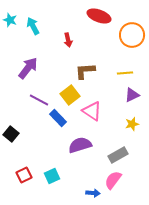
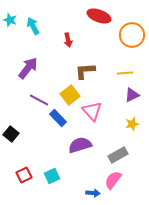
pink triangle: rotated 15 degrees clockwise
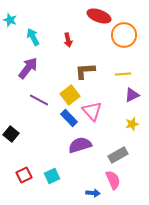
cyan arrow: moved 11 px down
orange circle: moved 8 px left
yellow line: moved 2 px left, 1 px down
blue rectangle: moved 11 px right
pink semicircle: rotated 120 degrees clockwise
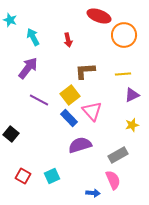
yellow star: moved 1 px down
red square: moved 1 px left, 1 px down; rotated 35 degrees counterclockwise
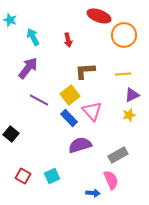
yellow star: moved 3 px left, 10 px up
pink semicircle: moved 2 px left
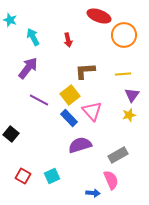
purple triangle: rotated 28 degrees counterclockwise
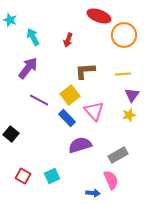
red arrow: rotated 32 degrees clockwise
pink triangle: moved 2 px right
blue rectangle: moved 2 px left
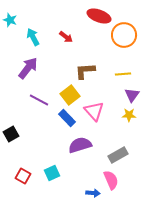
red arrow: moved 2 px left, 3 px up; rotated 72 degrees counterclockwise
yellow star: rotated 16 degrees clockwise
black square: rotated 21 degrees clockwise
cyan square: moved 3 px up
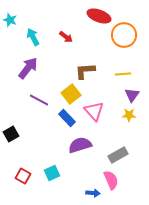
yellow square: moved 1 px right, 1 px up
